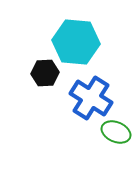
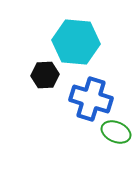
black hexagon: moved 2 px down
blue cross: moved 1 px down; rotated 15 degrees counterclockwise
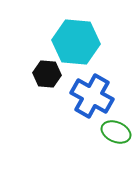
black hexagon: moved 2 px right, 1 px up; rotated 8 degrees clockwise
blue cross: moved 1 px right, 3 px up; rotated 12 degrees clockwise
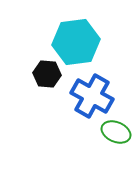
cyan hexagon: rotated 12 degrees counterclockwise
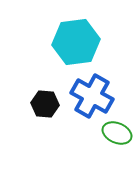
black hexagon: moved 2 px left, 30 px down
green ellipse: moved 1 px right, 1 px down
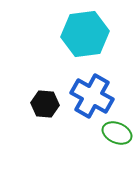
cyan hexagon: moved 9 px right, 8 px up
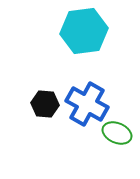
cyan hexagon: moved 1 px left, 3 px up
blue cross: moved 5 px left, 8 px down
